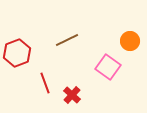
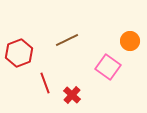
red hexagon: moved 2 px right
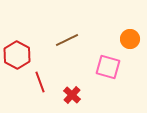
orange circle: moved 2 px up
red hexagon: moved 2 px left, 2 px down; rotated 12 degrees counterclockwise
pink square: rotated 20 degrees counterclockwise
red line: moved 5 px left, 1 px up
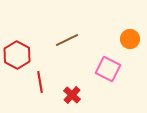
pink square: moved 2 px down; rotated 10 degrees clockwise
red line: rotated 10 degrees clockwise
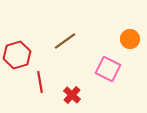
brown line: moved 2 px left, 1 px down; rotated 10 degrees counterclockwise
red hexagon: rotated 16 degrees clockwise
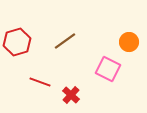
orange circle: moved 1 px left, 3 px down
red hexagon: moved 13 px up
red line: rotated 60 degrees counterclockwise
red cross: moved 1 px left
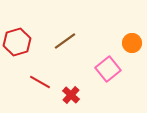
orange circle: moved 3 px right, 1 px down
pink square: rotated 25 degrees clockwise
red line: rotated 10 degrees clockwise
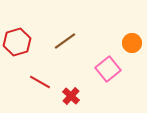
red cross: moved 1 px down
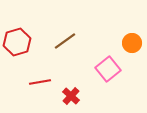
red line: rotated 40 degrees counterclockwise
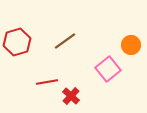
orange circle: moved 1 px left, 2 px down
red line: moved 7 px right
